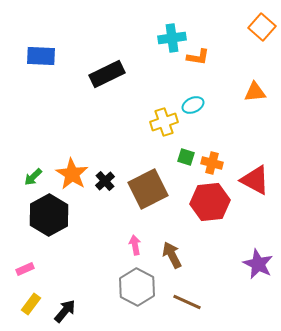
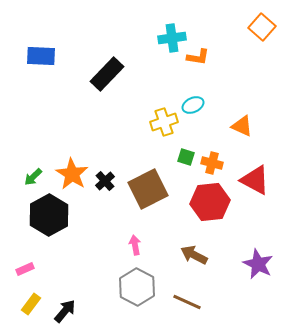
black rectangle: rotated 20 degrees counterclockwise
orange triangle: moved 13 px left, 34 px down; rotated 30 degrees clockwise
brown arrow: moved 22 px right; rotated 36 degrees counterclockwise
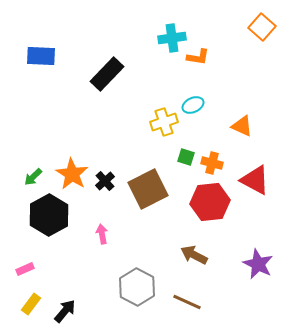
pink arrow: moved 33 px left, 11 px up
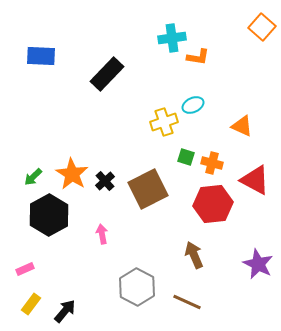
red hexagon: moved 3 px right, 2 px down
brown arrow: rotated 40 degrees clockwise
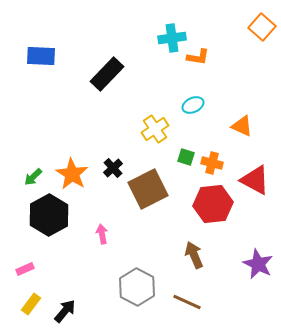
yellow cross: moved 9 px left, 7 px down; rotated 16 degrees counterclockwise
black cross: moved 8 px right, 13 px up
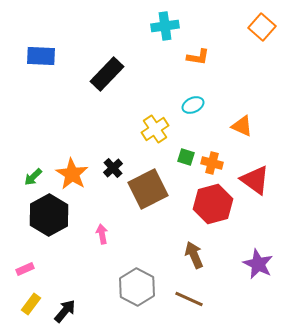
cyan cross: moved 7 px left, 12 px up
red triangle: rotated 8 degrees clockwise
red hexagon: rotated 9 degrees counterclockwise
brown line: moved 2 px right, 3 px up
